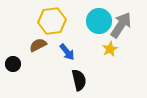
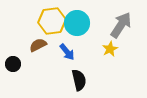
cyan circle: moved 22 px left, 2 px down
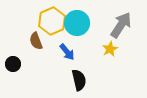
yellow hexagon: rotated 16 degrees counterclockwise
brown semicircle: moved 2 px left, 4 px up; rotated 84 degrees counterclockwise
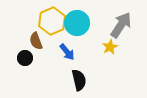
yellow star: moved 2 px up
black circle: moved 12 px right, 6 px up
